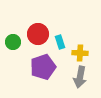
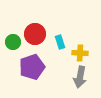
red circle: moved 3 px left
purple pentagon: moved 11 px left
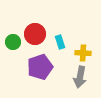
yellow cross: moved 3 px right
purple pentagon: moved 8 px right
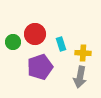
cyan rectangle: moved 1 px right, 2 px down
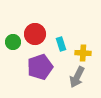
gray arrow: moved 3 px left; rotated 15 degrees clockwise
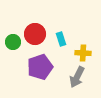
cyan rectangle: moved 5 px up
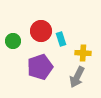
red circle: moved 6 px right, 3 px up
green circle: moved 1 px up
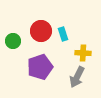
cyan rectangle: moved 2 px right, 5 px up
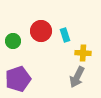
cyan rectangle: moved 2 px right, 1 px down
purple pentagon: moved 22 px left, 12 px down
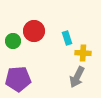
red circle: moved 7 px left
cyan rectangle: moved 2 px right, 3 px down
purple pentagon: rotated 15 degrees clockwise
